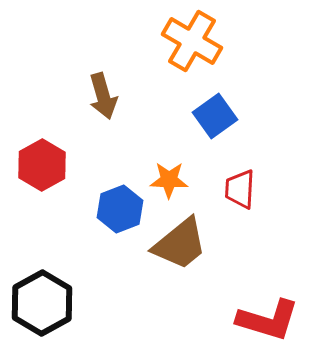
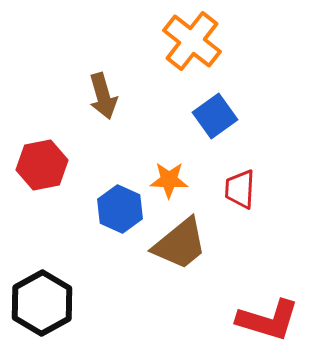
orange cross: rotated 8 degrees clockwise
red hexagon: rotated 18 degrees clockwise
blue hexagon: rotated 15 degrees counterclockwise
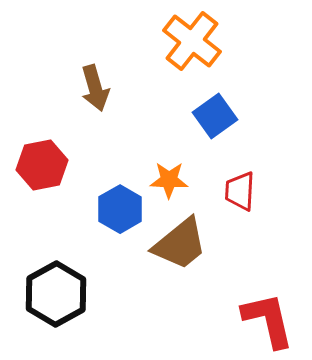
brown arrow: moved 8 px left, 8 px up
red trapezoid: moved 2 px down
blue hexagon: rotated 6 degrees clockwise
black hexagon: moved 14 px right, 9 px up
red L-shape: rotated 120 degrees counterclockwise
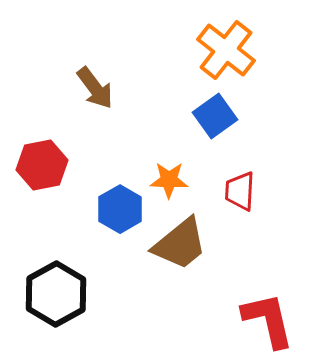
orange cross: moved 34 px right, 9 px down
brown arrow: rotated 21 degrees counterclockwise
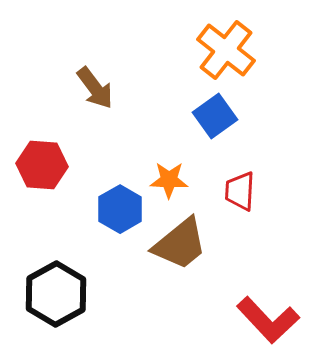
red hexagon: rotated 15 degrees clockwise
red L-shape: rotated 150 degrees clockwise
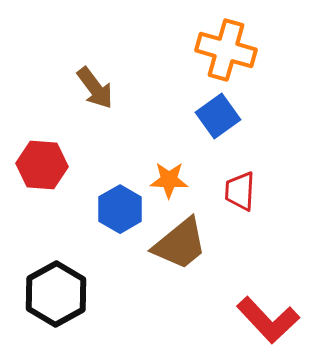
orange cross: rotated 22 degrees counterclockwise
blue square: moved 3 px right
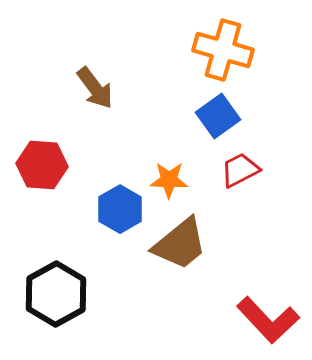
orange cross: moved 3 px left
red trapezoid: moved 21 px up; rotated 60 degrees clockwise
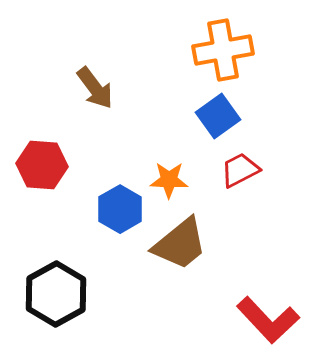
orange cross: rotated 26 degrees counterclockwise
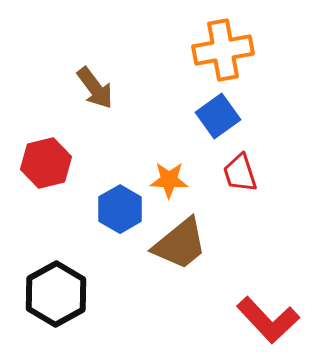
red hexagon: moved 4 px right, 2 px up; rotated 18 degrees counterclockwise
red trapezoid: moved 3 px down; rotated 81 degrees counterclockwise
